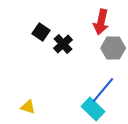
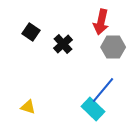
black square: moved 10 px left
gray hexagon: moved 1 px up
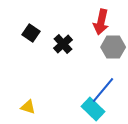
black square: moved 1 px down
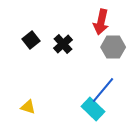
black square: moved 7 px down; rotated 18 degrees clockwise
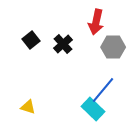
red arrow: moved 5 px left
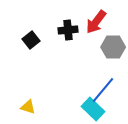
red arrow: rotated 25 degrees clockwise
black cross: moved 5 px right, 14 px up; rotated 36 degrees clockwise
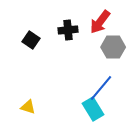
red arrow: moved 4 px right
black square: rotated 18 degrees counterclockwise
blue line: moved 2 px left, 2 px up
cyan rectangle: rotated 15 degrees clockwise
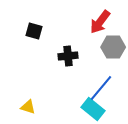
black cross: moved 26 px down
black square: moved 3 px right, 9 px up; rotated 18 degrees counterclockwise
cyan rectangle: rotated 20 degrees counterclockwise
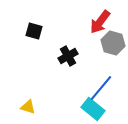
gray hexagon: moved 4 px up; rotated 15 degrees clockwise
black cross: rotated 24 degrees counterclockwise
